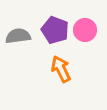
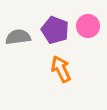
pink circle: moved 3 px right, 4 px up
gray semicircle: moved 1 px down
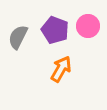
gray semicircle: rotated 55 degrees counterclockwise
orange arrow: rotated 56 degrees clockwise
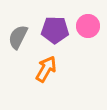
purple pentagon: rotated 20 degrees counterclockwise
orange arrow: moved 15 px left
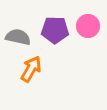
gray semicircle: rotated 75 degrees clockwise
orange arrow: moved 15 px left
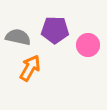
pink circle: moved 19 px down
orange arrow: moved 1 px left, 1 px up
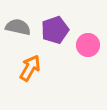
purple pentagon: rotated 20 degrees counterclockwise
gray semicircle: moved 10 px up
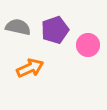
orange arrow: rotated 36 degrees clockwise
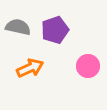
pink circle: moved 21 px down
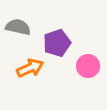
purple pentagon: moved 2 px right, 13 px down
